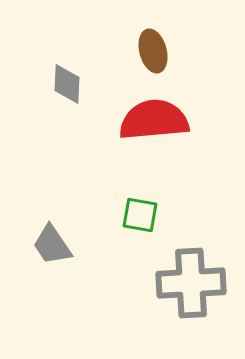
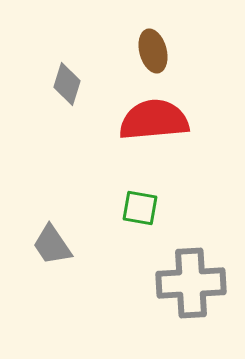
gray diamond: rotated 15 degrees clockwise
green square: moved 7 px up
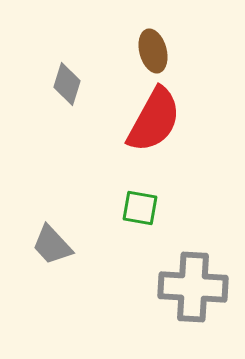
red semicircle: rotated 124 degrees clockwise
gray trapezoid: rotated 9 degrees counterclockwise
gray cross: moved 2 px right, 4 px down; rotated 6 degrees clockwise
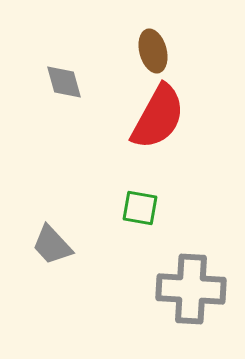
gray diamond: moved 3 px left, 2 px up; rotated 33 degrees counterclockwise
red semicircle: moved 4 px right, 3 px up
gray cross: moved 2 px left, 2 px down
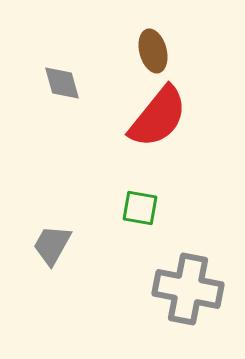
gray diamond: moved 2 px left, 1 px down
red semicircle: rotated 10 degrees clockwise
gray trapezoid: rotated 72 degrees clockwise
gray cross: moved 3 px left; rotated 8 degrees clockwise
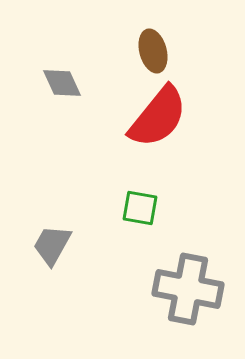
gray diamond: rotated 9 degrees counterclockwise
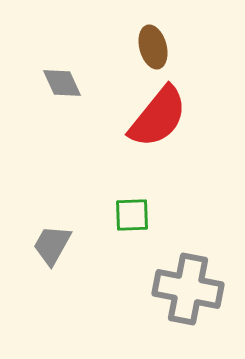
brown ellipse: moved 4 px up
green square: moved 8 px left, 7 px down; rotated 12 degrees counterclockwise
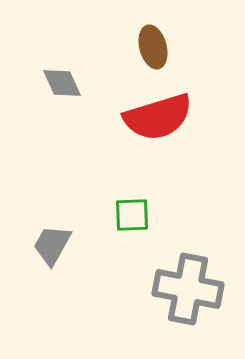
red semicircle: rotated 34 degrees clockwise
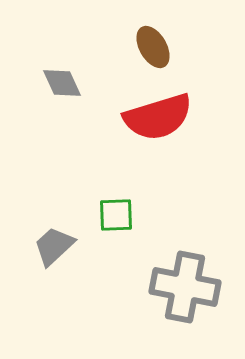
brown ellipse: rotated 15 degrees counterclockwise
green square: moved 16 px left
gray trapezoid: moved 2 px right, 1 px down; rotated 18 degrees clockwise
gray cross: moved 3 px left, 2 px up
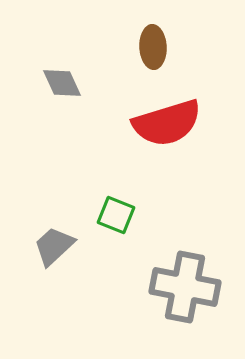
brown ellipse: rotated 27 degrees clockwise
red semicircle: moved 9 px right, 6 px down
green square: rotated 24 degrees clockwise
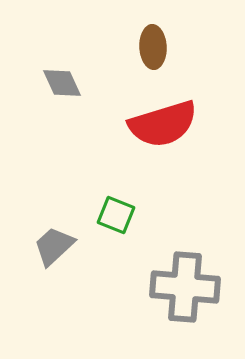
red semicircle: moved 4 px left, 1 px down
gray cross: rotated 6 degrees counterclockwise
